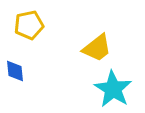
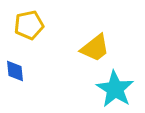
yellow trapezoid: moved 2 px left
cyan star: moved 2 px right
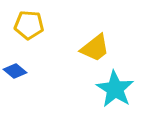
yellow pentagon: rotated 16 degrees clockwise
blue diamond: rotated 45 degrees counterclockwise
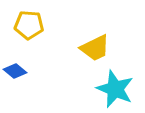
yellow trapezoid: rotated 12 degrees clockwise
cyan star: rotated 9 degrees counterclockwise
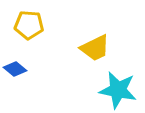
blue diamond: moved 2 px up
cyan star: moved 3 px right, 1 px down; rotated 12 degrees counterclockwise
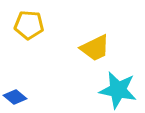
blue diamond: moved 28 px down
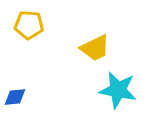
blue diamond: rotated 45 degrees counterclockwise
